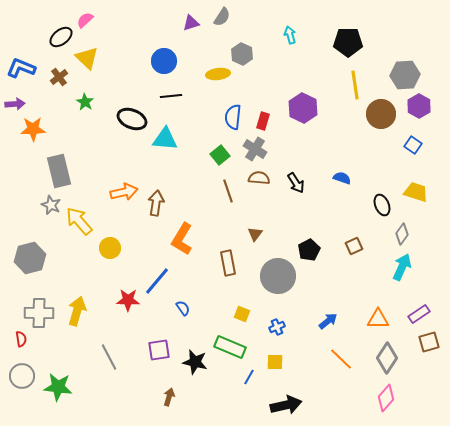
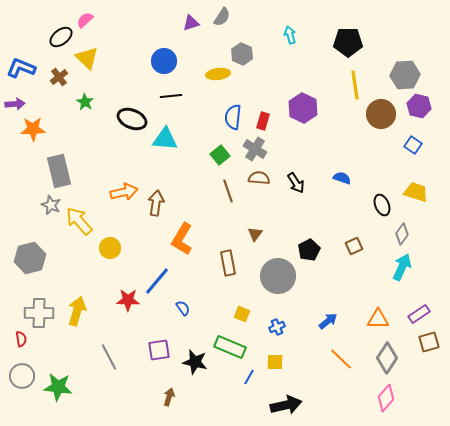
purple hexagon at (419, 106): rotated 15 degrees counterclockwise
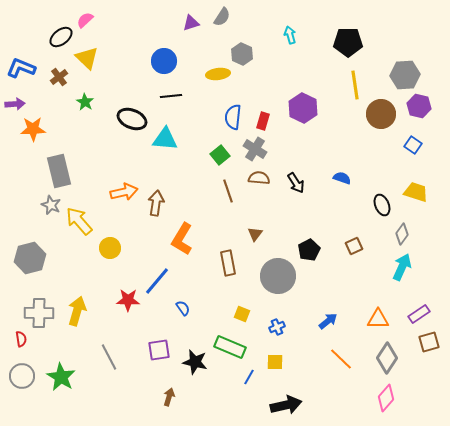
green star at (58, 387): moved 3 px right, 10 px up; rotated 24 degrees clockwise
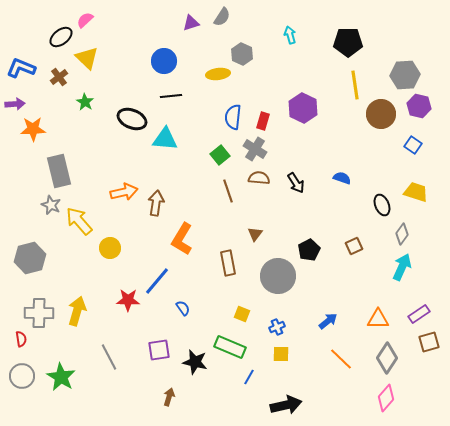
yellow square at (275, 362): moved 6 px right, 8 px up
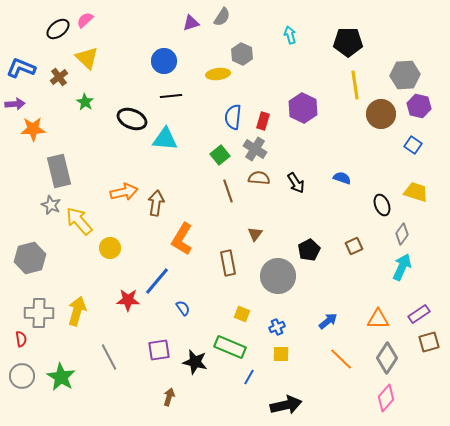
black ellipse at (61, 37): moved 3 px left, 8 px up
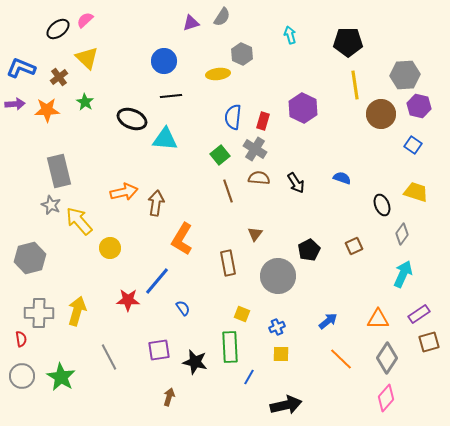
orange star at (33, 129): moved 14 px right, 19 px up
cyan arrow at (402, 267): moved 1 px right, 7 px down
green rectangle at (230, 347): rotated 64 degrees clockwise
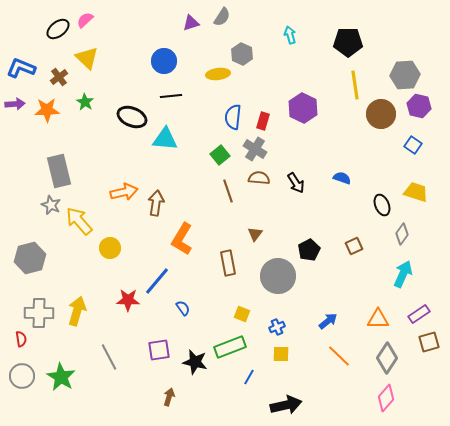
black ellipse at (132, 119): moved 2 px up
green rectangle at (230, 347): rotated 72 degrees clockwise
orange line at (341, 359): moved 2 px left, 3 px up
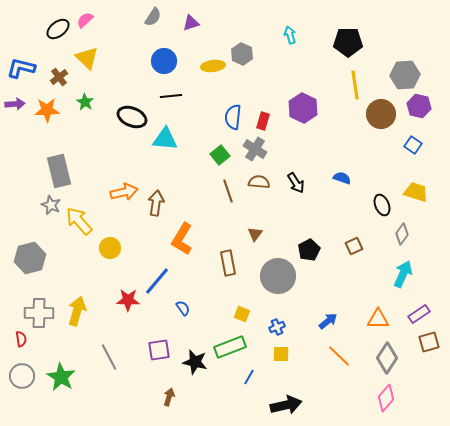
gray semicircle at (222, 17): moved 69 px left
blue L-shape at (21, 68): rotated 8 degrees counterclockwise
yellow ellipse at (218, 74): moved 5 px left, 8 px up
brown semicircle at (259, 178): moved 4 px down
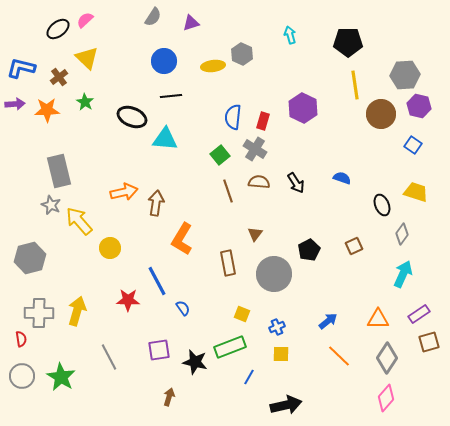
gray circle at (278, 276): moved 4 px left, 2 px up
blue line at (157, 281): rotated 68 degrees counterclockwise
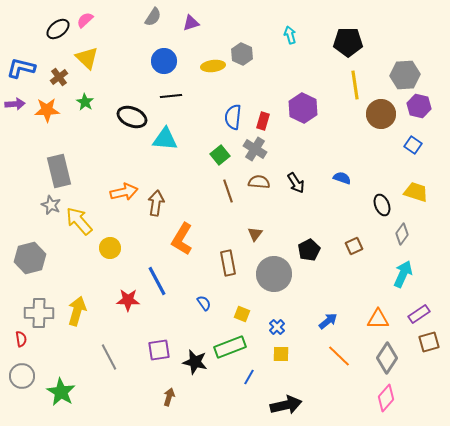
blue semicircle at (183, 308): moved 21 px right, 5 px up
blue cross at (277, 327): rotated 21 degrees counterclockwise
green star at (61, 377): moved 15 px down
